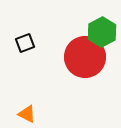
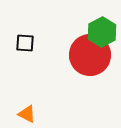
black square: rotated 24 degrees clockwise
red circle: moved 5 px right, 2 px up
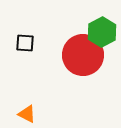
red circle: moved 7 px left
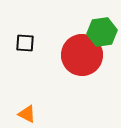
green hexagon: rotated 20 degrees clockwise
red circle: moved 1 px left
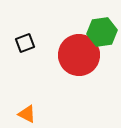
black square: rotated 24 degrees counterclockwise
red circle: moved 3 px left
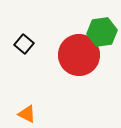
black square: moved 1 px left, 1 px down; rotated 30 degrees counterclockwise
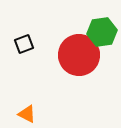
black square: rotated 30 degrees clockwise
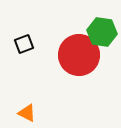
green hexagon: rotated 16 degrees clockwise
orange triangle: moved 1 px up
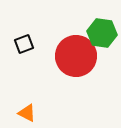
green hexagon: moved 1 px down
red circle: moved 3 px left, 1 px down
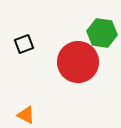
red circle: moved 2 px right, 6 px down
orange triangle: moved 1 px left, 2 px down
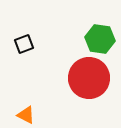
green hexagon: moved 2 px left, 6 px down
red circle: moved 11 px right, 16 px down
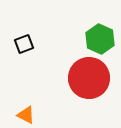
green hexagon: rotated 16 degrees clockwise
